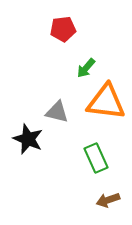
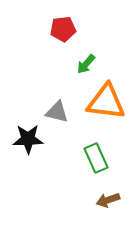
green arrow: moved 4 px up
black star: rotated 24 degrees counterclockwise
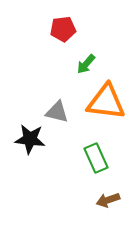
black star: moved 2 px right; rotated 8 degrees clockwise
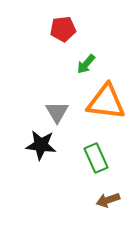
gray triangle: rotated 45 degrees clockwise
black star: moved 11 px right, 6 px down
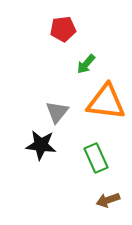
gray triangle: rotated 10 degrees clockwise
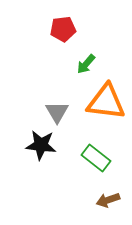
gray triangle: rotated 10 degrees counterclockwise
green rectangle: rotated 28 degrees counterclockwise
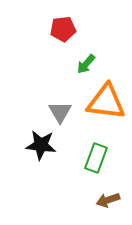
gray triangle: moved 3 px right
green rectangle: rotated 72 degrees clockwise
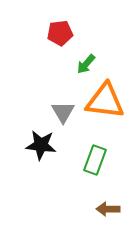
red pentagon: moved 3 px left, 4 px down
orange triangle: moved 1 px left, 1 px up
gray triangle: moved 3 px right
green rectangle: moved 1 px left, 2 px down
brown arrow: moved 9 px down; rotated 20 degrees clockwise
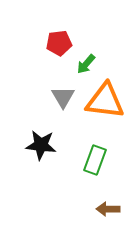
red pentagon: moved 1 px left, 10 px down
gray triangle: moved 15 px up
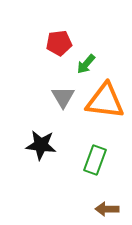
brown arrow: moved 1 px left
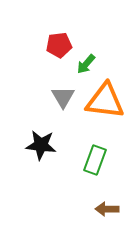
red pentagon: moved 2 px down
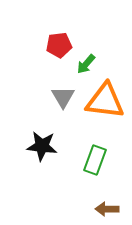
black star: moved 1 px right, 1 px down
